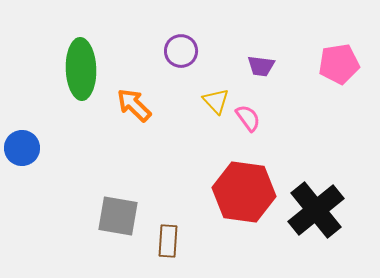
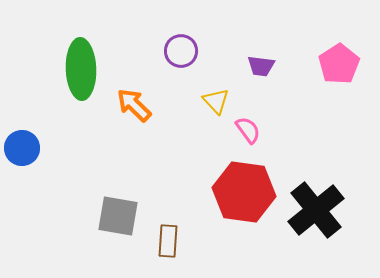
pink pentagon: rotated 24 degrees counterclockwise
pink semicircle: moved 12 px down
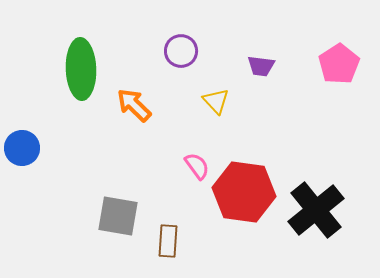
pink semicircle: moved 51 px left, 36 px down
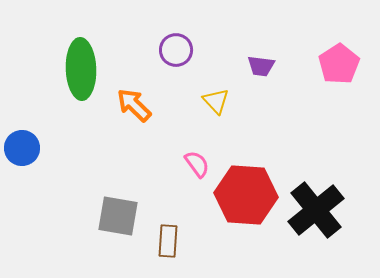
purple circle: moved 5 px left, 1 px up
pink semicircle: moved 2 px up
red hexagon: moved 2 px right, 3 px down; rotated 4 degrees counterclockwise
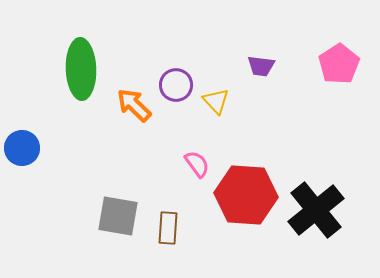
purple circle: moved 35 px down
brown rectangle: moved 13 px up
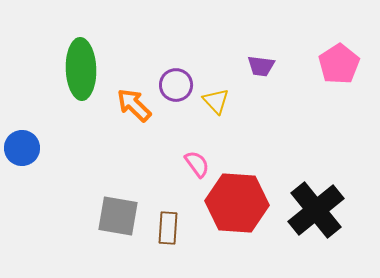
red hexagon: moved 9 px left, 8 px down
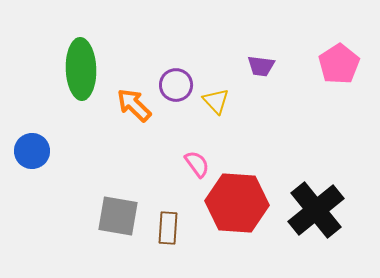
blue circle: moved 10 px right, 3 px down
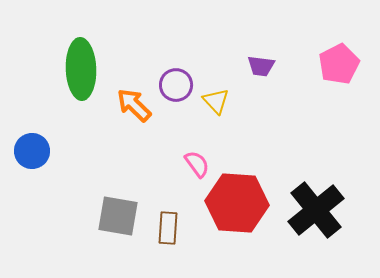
pink pentagon: rotated 6 degrees clockwise
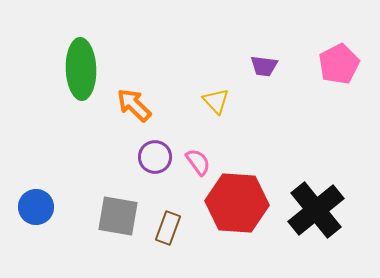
purple trapezoid: moved 3 px right
purple circle: moved 21 px left, 72 px down
blue circle: moved 4 px right, 56 px down
pink semicircle: moved 1 px right, 2 px up
brown rectangle: rotated 16 degrees clockwise
